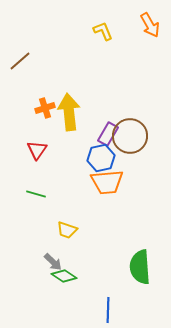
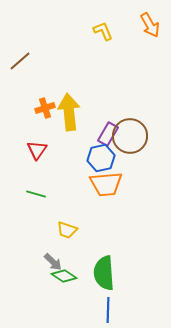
orange trapezoid: moved 1 px left, 2 px down
green semicircle: moved 36 px left, 6 px down
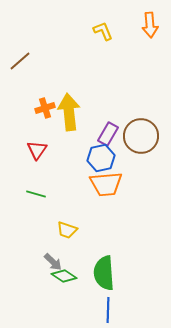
orange arrow: rotated 25 degrees clockwise
brown circle: moved 11 px right
